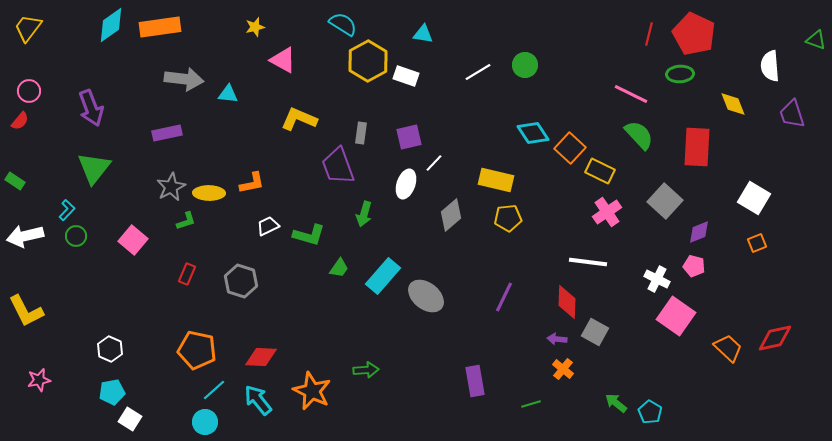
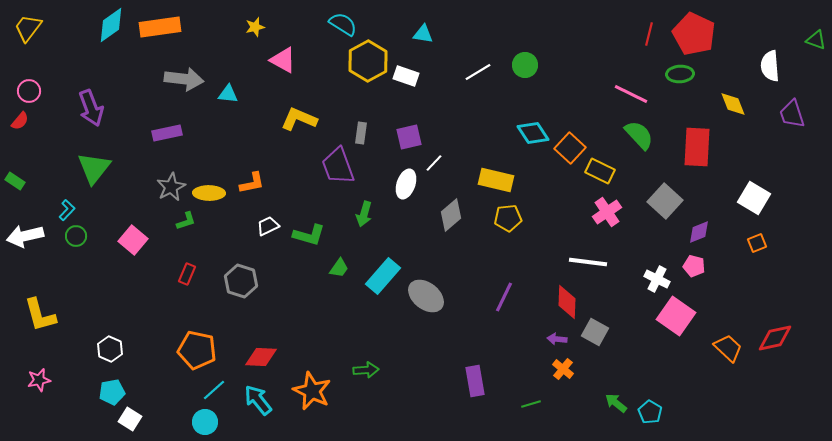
yellow L-shape at (26, 311): moved 14 px right, 4 px down; rotated 12 degrees clockwise
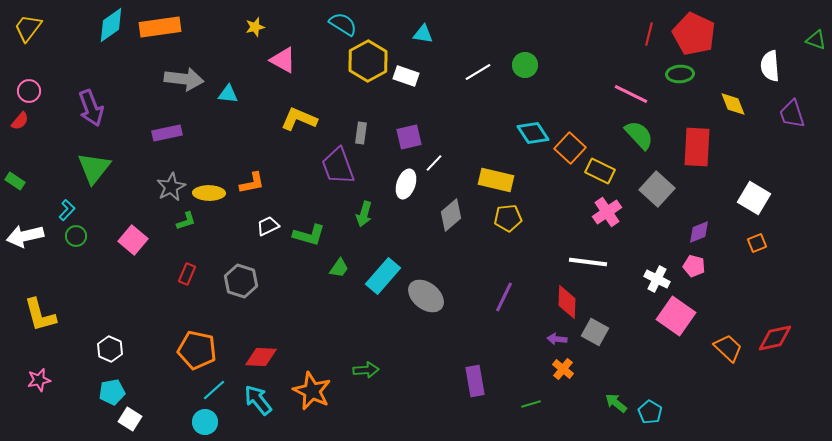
gray square at (665, 201): moved 8 px left, 12 px up
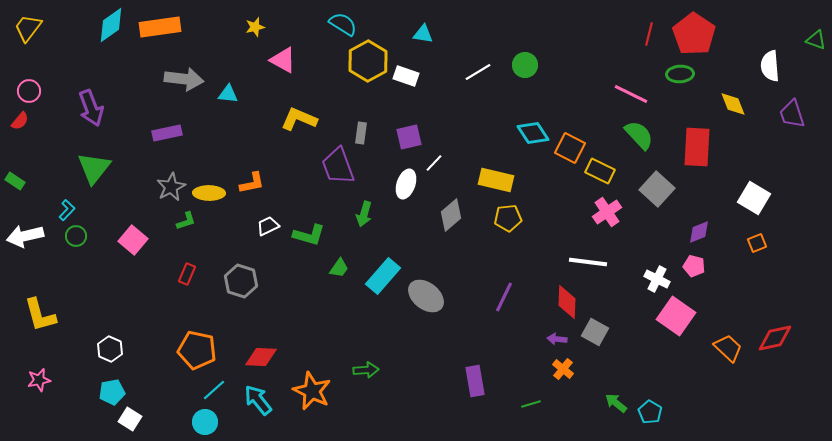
red pentagon at (694, 34): rotated 9 degrees clockwise
orange square at (570, 148): rotated 16 degrees counterclockwise
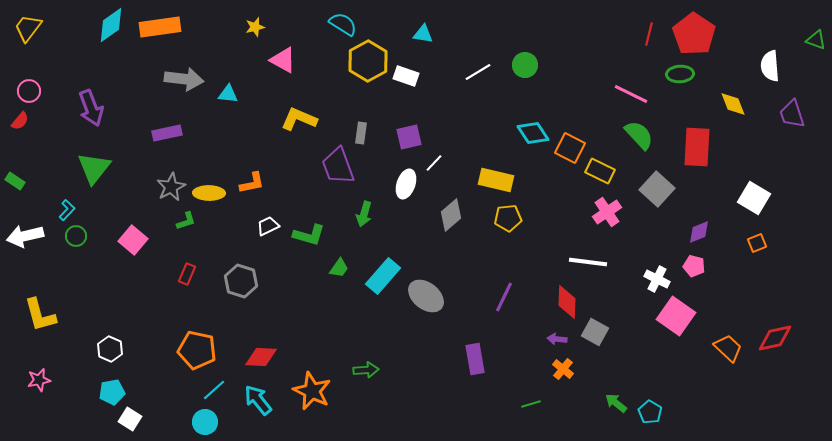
purple rectangle at (475, 381): moved 22 px up
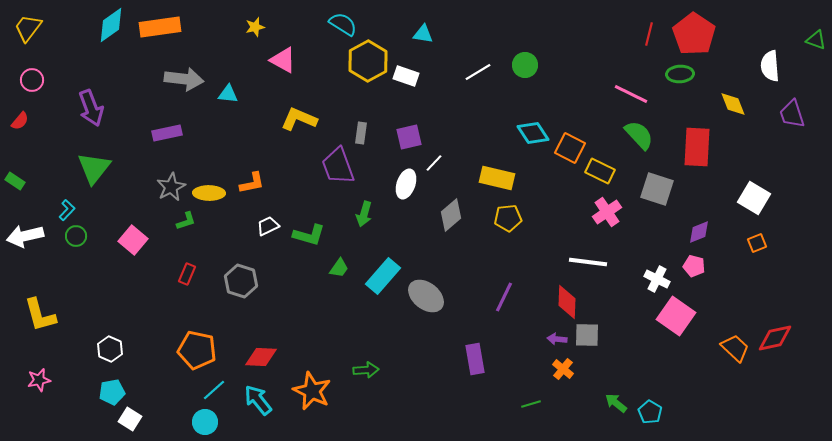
pink circle at (29, 91): moved 3 px right, 11 px up
yellow rectangle at (496, 180): moved 1 px right, 2 px up
gray square at (657, 189): rotated 24 degrees counterclockwise
gray square at (595, 332): moved 8 px left, 3 px down; rotated 28 degrees counterclockwise
orange trapezoid at (728, 348): moved 7 px right
